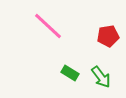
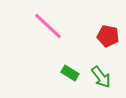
red pentagon: rotated 20 degrees clockwise
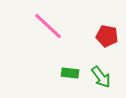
red pentagon: moved 1 px left
green rectangle: rotated 24 degrees counterclockwise
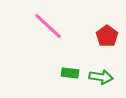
red pentagon: rotated 25 degrees clockwise
green arrow: rotated 45 degrees counterclockwise
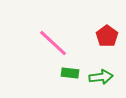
pink line: moved 5 px right, 17 px down
green arrow: rotated 15 degrees counterclockwise
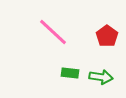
pink line: moved 11 px up
green arrow: rotated 15 degrees clockwise
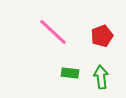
red pentagon: moved 5 px left; rotated 15 degrees clockwise
green arrow: rotated 105 degrees counterclockwise
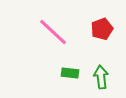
red pentagon: moved 7 px up
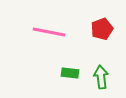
pink line: moved 4 px left; rotated 32 degrees counterclockwise
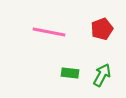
green arrow: moved 1 px right, 2 px up; rotated 35 degrees clockwise
